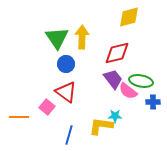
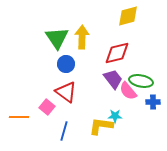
yellow diamond: moved 1 px left, 1 px up
pink semicircle: rotated 12 degrees clockwise
blue line: moved 5 px left, 4 px up
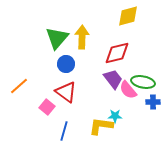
green triangle: rotated 15 degrees clockwise
green ellipse: moved 2 px right, 1 px down
pink semicircle: moved 1 px up
orange line: moved 31 px up; rotated 42 degrees counterclockwise
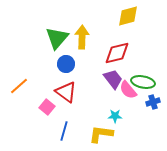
blue cross: rotated 16 degrees counterclockwise
yellow L-shape: moved 8 px down
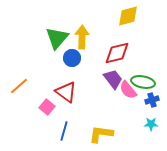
blue circle: moved 6 px right, 6 px up
blue cross: moved 1 px left, 2 px up
cyan star: moved 36 px right, 8 px down
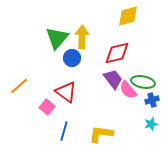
cyan star: rotated 16 degrees counterclockwise
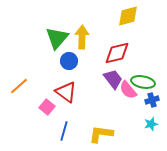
blue circle: moved 3 px left, 3 px down
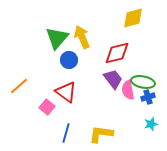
yellow diamond: moved 5 px right, 2 px down
yellow arrow: rotated 25 degrees counterclockwise
blue circle: moved 1 px up
pink semicircle: rotated 30 degrees clockwise
blue cross: moved 4 px left, 3 px up
blue line: moved 2 px right, 2 px down
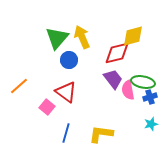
yellow diamond: moved 18 px down
blue cross: moved 2 px right
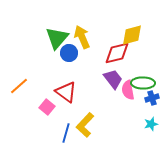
yellow diamond: moved 1 px left, 1 px up
blue circle: moved 7 px up
green ellipse: moved 1 px down; rotated 10 degrees counterclockwise
blue cross: moved 2 px right, 1 px down
yellow L-shape: moved 16 px left, 9 px up; rotated 55 degrees counterclockwise
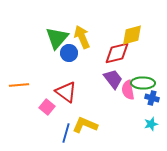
orange line: moved 1 px up; rotated 36 degrees clockwise
blue cross: rotated 32 degrees clockwise
yellow L-shape: rotated 70 degrees clockwise
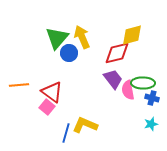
red triangle: moved 14 px left
